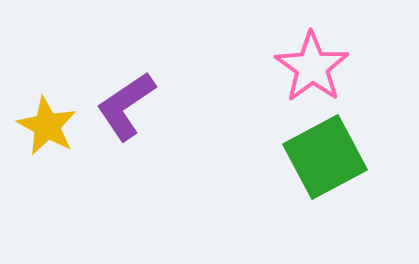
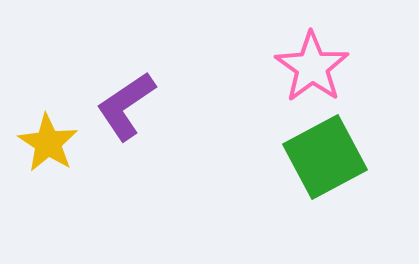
yellow star: moved 1 px right, 17 px down; rotated 4 degrees clockwise
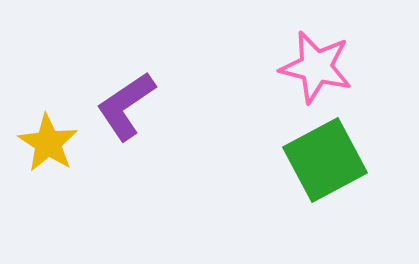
pink star: moved 4 px right; rotated 22 degrees counterclockwise
green square: moved 3 px down
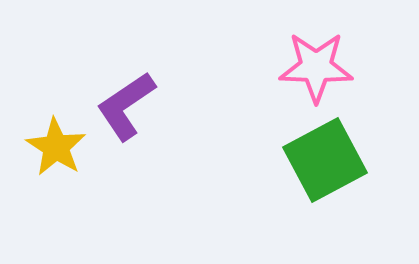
pink star: rotated 12 degrees counterclockwise
yellow star: moved 8 px right, 4 px down
